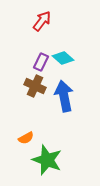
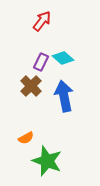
brown cross: moved 4 px left; rotated 20 degrees clockwise
green star: moved 1 px down
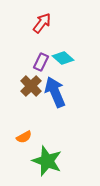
red arrow: moved 2 px down
blue arrow: moved 9 px left, 4 px up; rotated 12 degrees counterclockwise
orange semicircle: moved 2 px left, 1 px up
